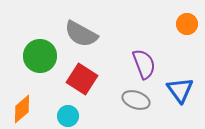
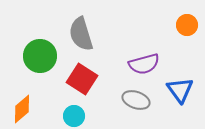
orange circle: moved 1 px down
gray semicircle: rotated 44 degrees clockwise
purple semicircle: rotated 96 degrees clockwise
cyan circle: moved 6 px right
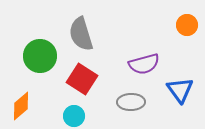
gray ellipse: moved 5 px left, 2 px down; rotated 20 degrees counterclockwise
orange diamond: moved 1 px left, 3 px up
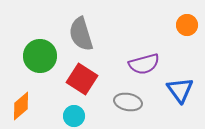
gray ellipse: moved 3 px left; rotated 12 degrees clockwise
